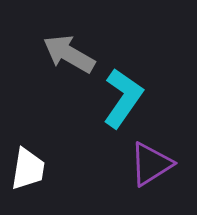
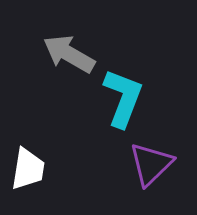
cyan L-shape: rotated 14 degrees counterclockwise
purple triangle: rotated 12 degrees counterclockwise
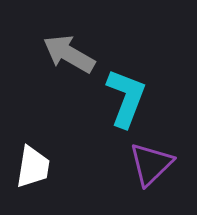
cyan L-shape: moved 3 px right
white trapezoid: moved 5 px right, 2 px up
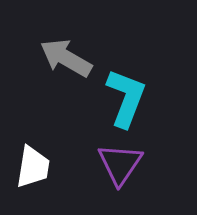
gray arrow: moved 3 px left, 4 px down
purple triangle: moved 31 px left; rotated 12 degrees counterclockwise
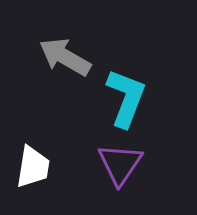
gray arrow: moved 1 px left, 1 px up
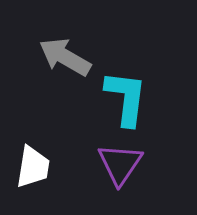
cyan L-shape: rotated 14 degrees counterclockwise
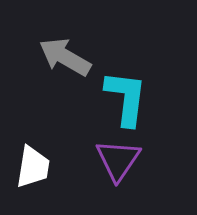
purple triangle: moved 2 px left, 4 px up
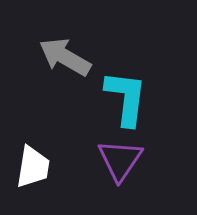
purple triangle: moved 2 px right
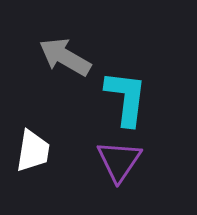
purple triangle: moved 1 px left, 1 px down
white trapezoid: moved 16 px up
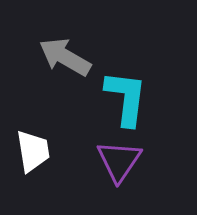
white trapezoid: rotated 18 degrees counterclockwise
